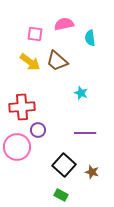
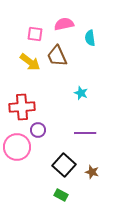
brown trapezoid: moved 5 px up; rotated 25 degrees clockwise
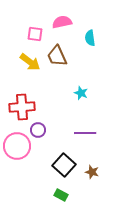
pink semicircle: moved 2 px left, 2 px up
pink circle: moved 1 px up
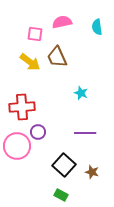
cyan semicircle: moved 7 px right, 11 px up
brown trapezoid: moved 1 px down
purple circle: moved 2 px down
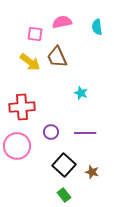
purple circle: moved 13 px right
green rectangle: moved 3 px right; rotated 24 degrees clockwise
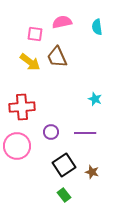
cyan star: moved 14 px right, 6 px down
black square: rotated 15 degrees clockwise
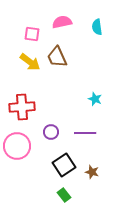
pink square: moved 3 px left
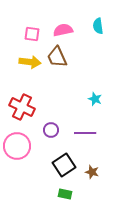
pink semicircle: moved 1 px right, 8 px down
cyan semicircle: moved 1 px right, 1 px up
yellow arrow: rotated 30 degrees counterclockwise
red cross: rotated 30 degrees clockwise
purple circle: moved 2 px up
green rectangle: moved 1 px right, 1 px up; rotated 40 degrees counterclockwise
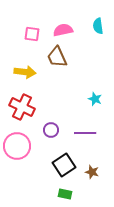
yellow arrow: moved 5 px left, 10 px down
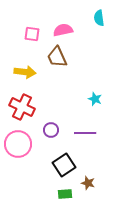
cyan semicircle: moved 1 px right, 8 px up
pink circle: moved 1 px right, 2 px up
brown star: moved 4 px left, 11 px down
green rectangle: rotated 16 degrees counterclockwise
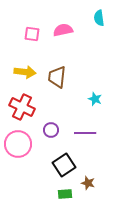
brown trapezoid: moved 20 px down; rotated 30 degrees clockwise
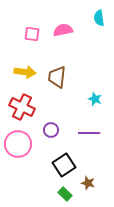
purple line: moved 4 px right
green rectangle: rotated 48 degrees clockwise
